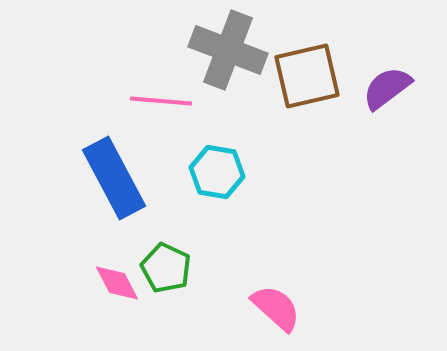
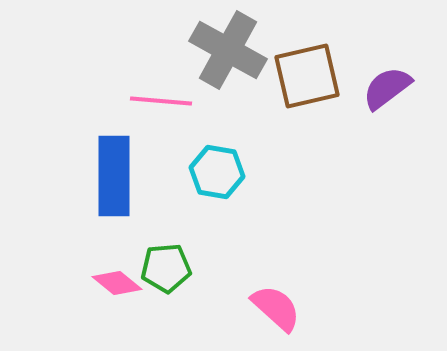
gray cross: rotated 8 degrees clockwise
blue rectangle: moved 2 px up; rotated 28 degrees clockwise
green pentagon: rotated 30 degrees counterclockwise
pink diamond: rotated 24 degrees counterclockwise
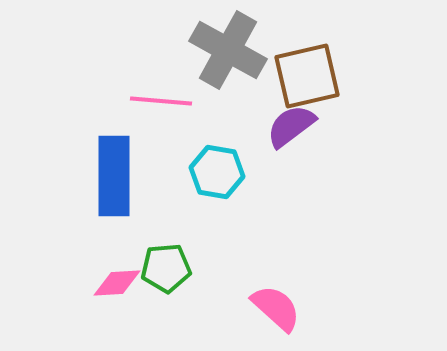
purple semicircle: moved 96 px left, 38 px down
pink diamond: rotated 42 degrees counterclockwise
